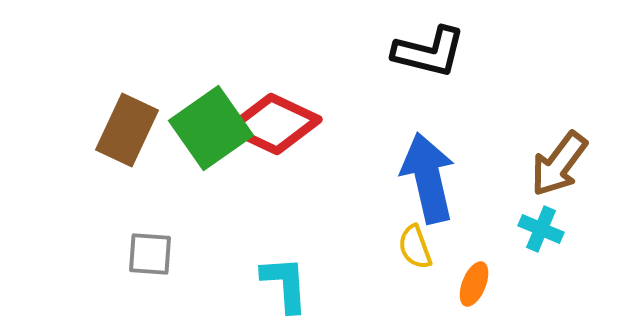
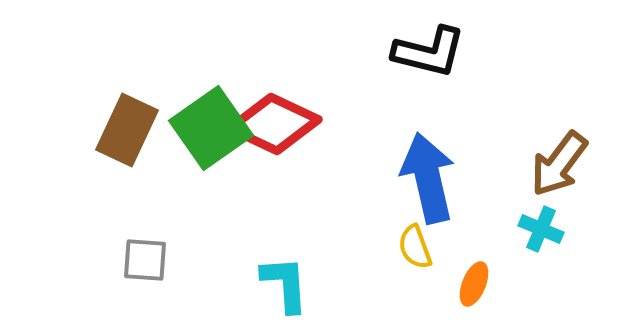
gray square: moved 5 px left, 6 px down
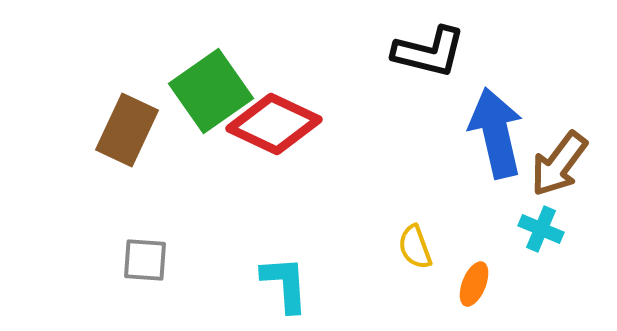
green square: moved 37 px up
blue arrow: moved 68 px right, 45 px up
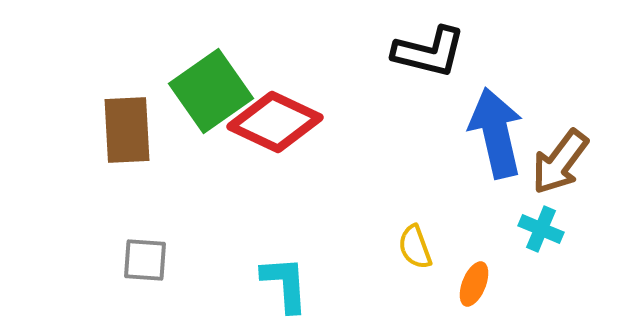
red diamond: moved 1 px right, 2 px up
brown rectangle: rotated 28 degrees counterclockwise
brown arrow: moved 1 px right, 2 px up
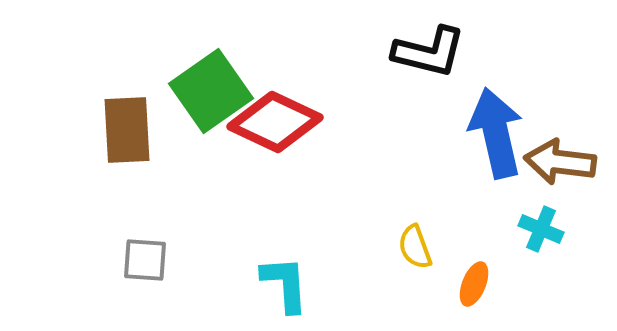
brown arrow: rotated 60 degrees clockwise
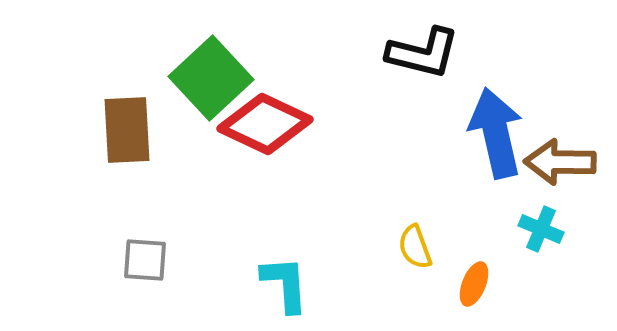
black L-shape: moved 6 px left, 1 px down
green square: moved 13 px up; rotated 8 degrees counterclockwise
red diamond: moved 10 px left, 2 px down
brown arrow: rotated 6 degrees counterclockwise
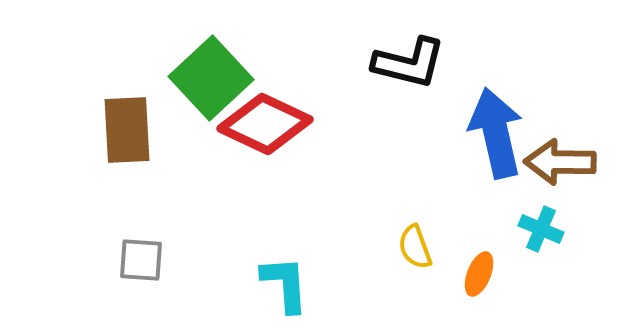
black L-shape: moved 14 px left, 10 px down
gray square: moved 4 px left
orange ellipse: moved 5 px right, 10 px up
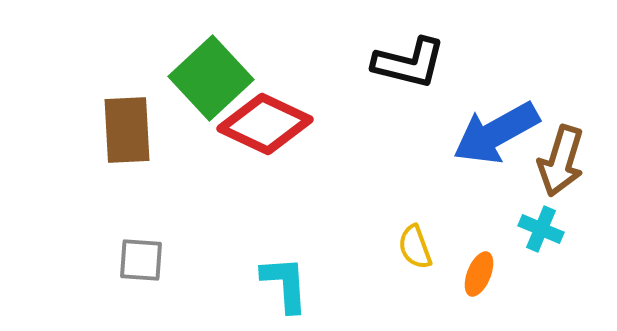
blue arrow: rotated 106 degrees counterclockwise
brown arrow: moved 1 px right, 1 px up; rotated 74 degrees counterclockwise
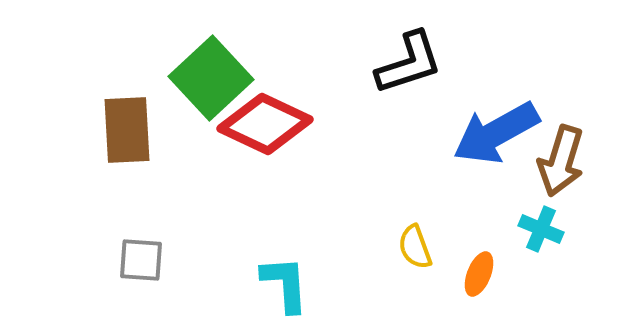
black L-shape: rotated 32 degrees counterclockwise
